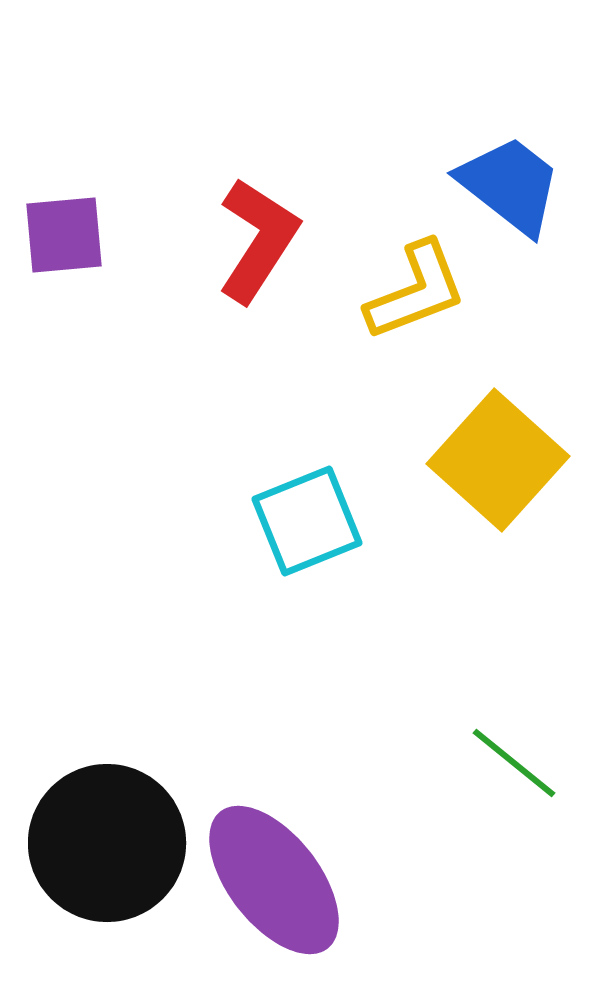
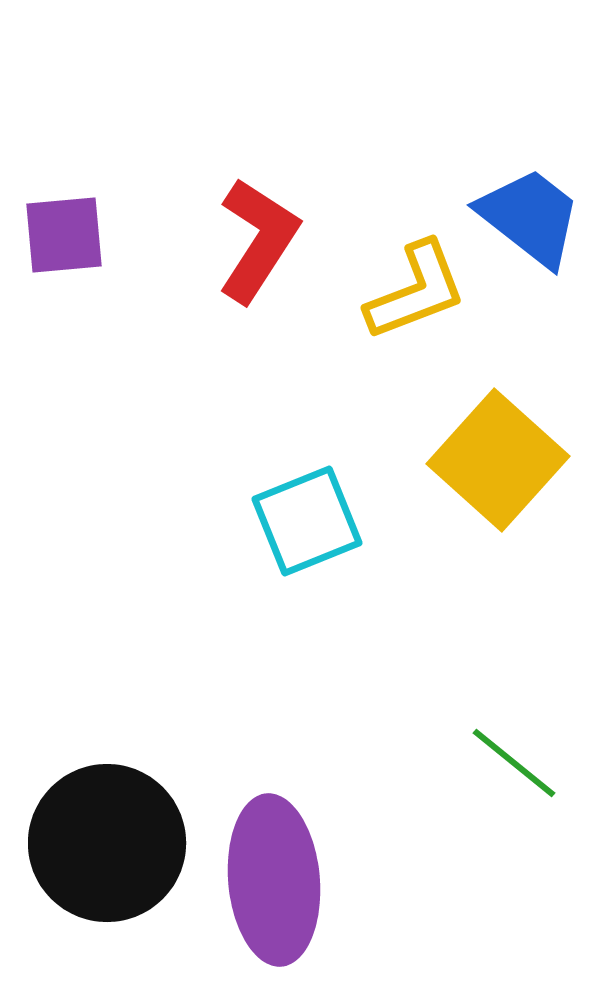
blue trapezoid: moved 20 px right, 32 px down
purple ellipse: rotated 33 degrees clockwise
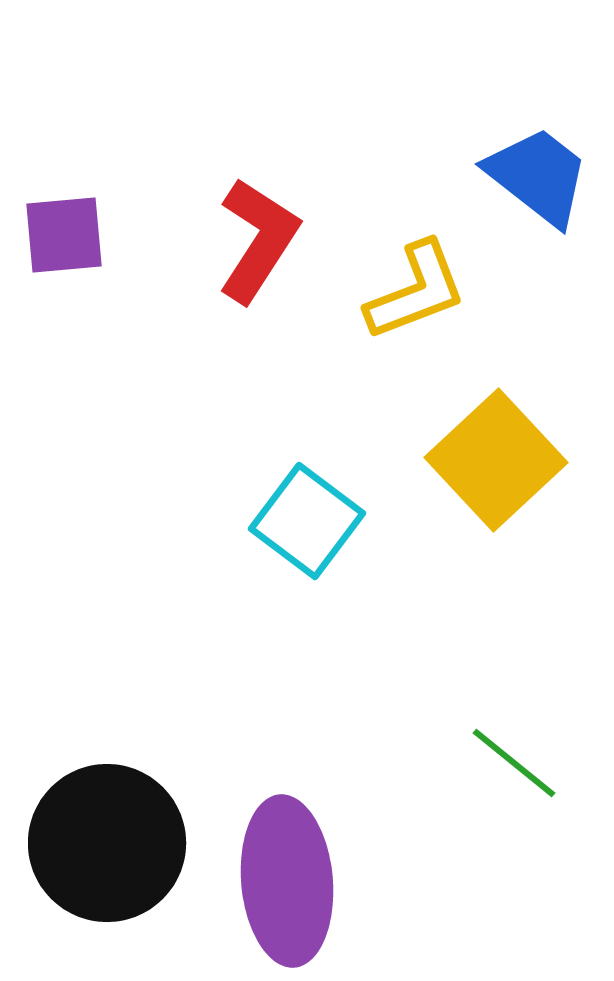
blue trapezoid: moved 8 px right, 41 px up
yellow square: moved 2 px left; rotated 5 degrees clockwise
cyan square: rotated 31 degrees counterclockwise
purple ellipse: moved 13 px right, 1 px down
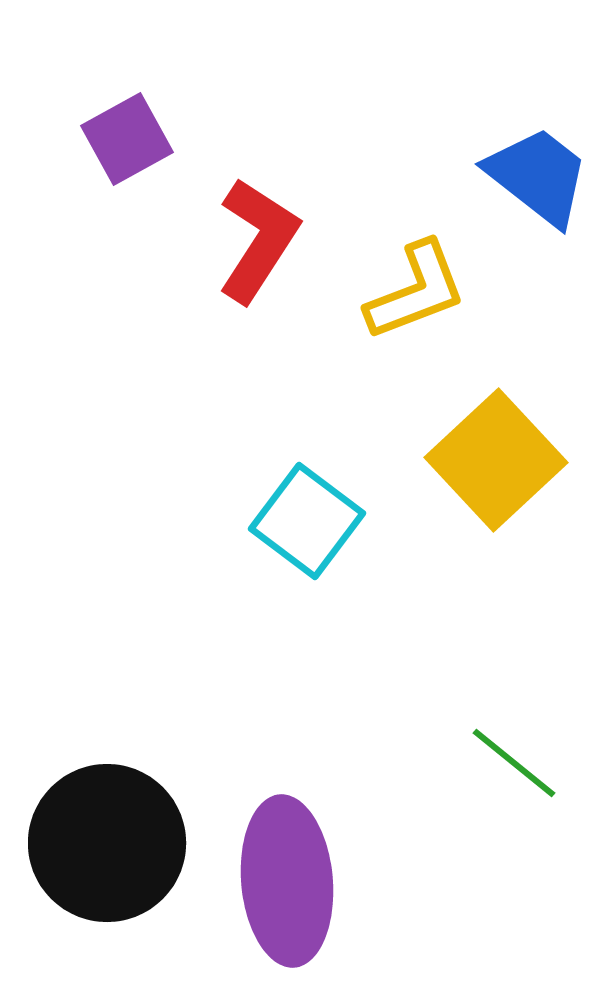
purple square: moved 63 px right, 96 px up; rotated 24 degrees counterclockwise
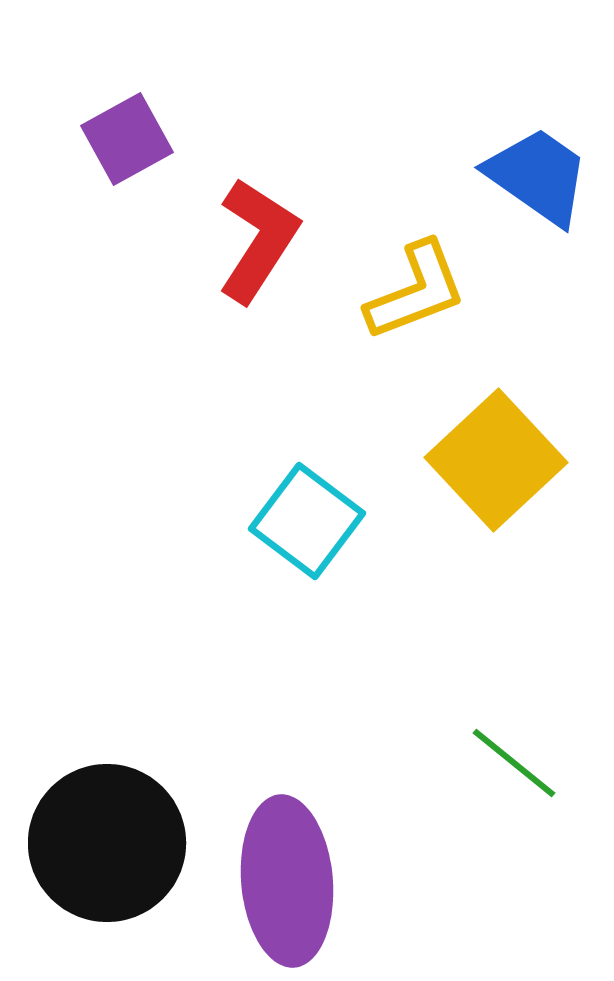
blue trapezoid: rotated 3 degrees counterclockwise
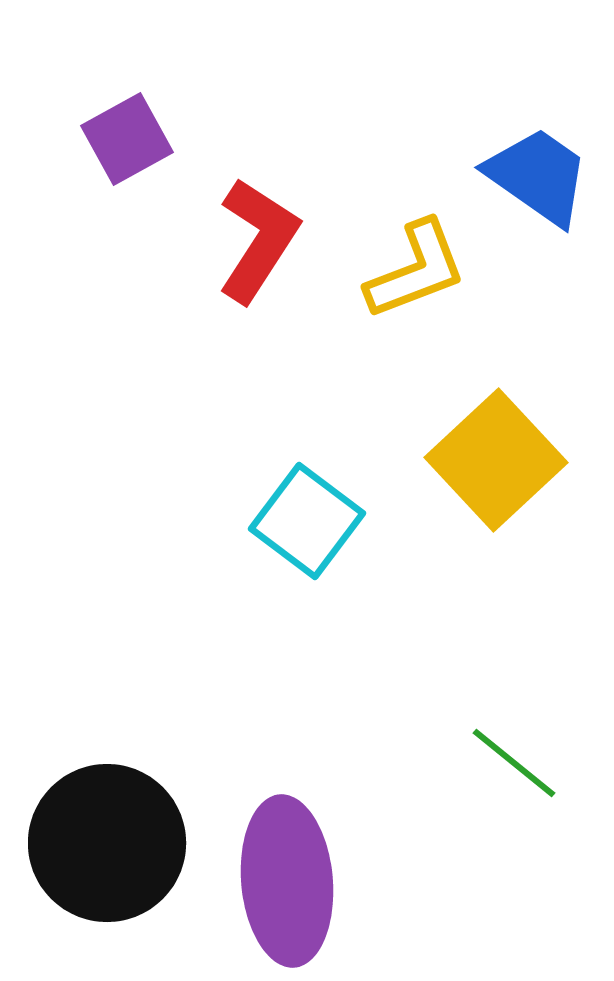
yellow L-shape: moved 21 px up
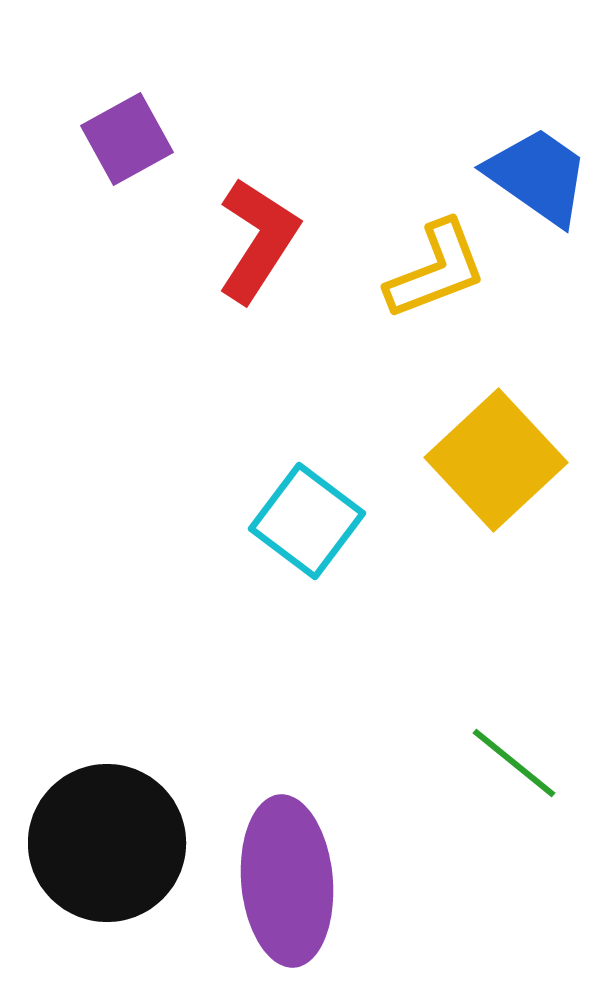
yellow L-shape: moved 20 px right
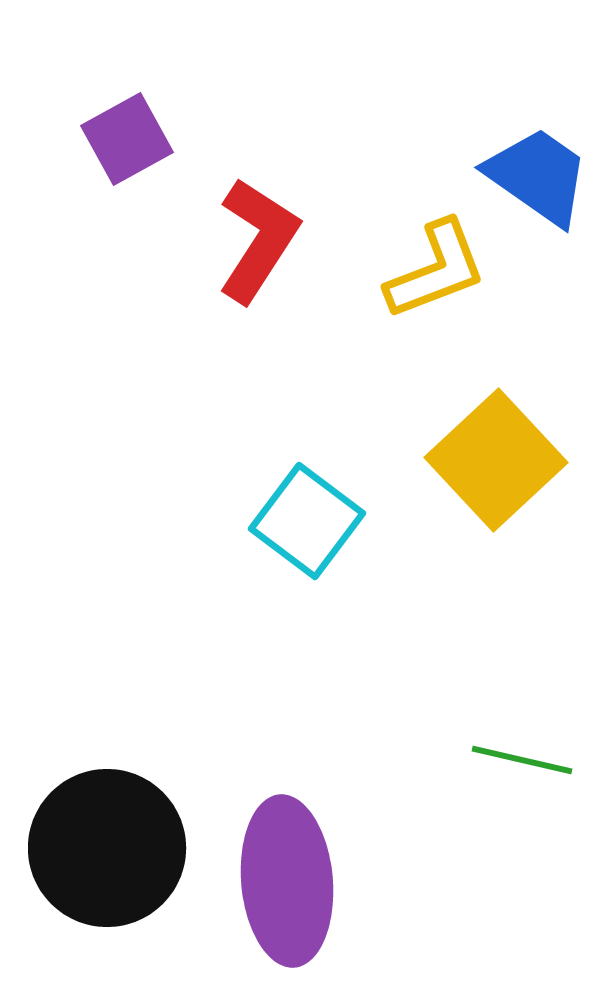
green line: moved 8 px right, 3 px up; rotated 26 degrees counterclockwise
black circle: moved 5 px down
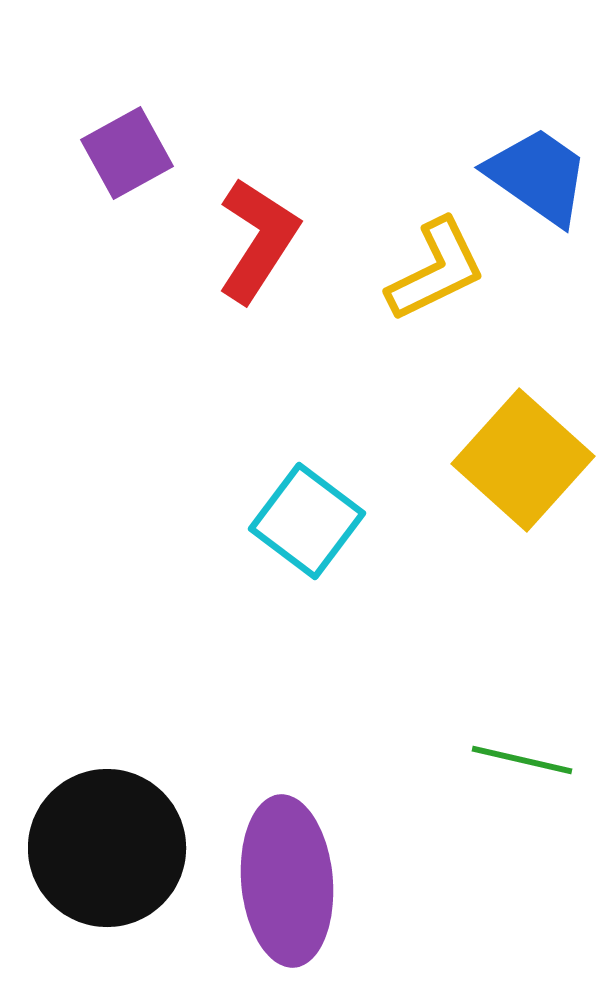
purple square: moved 14 px down
yellow L-shape: rotated 5 degrees counterclockwise
yellow square: moved 27 px right; rotated 5 degrees counterclockwise
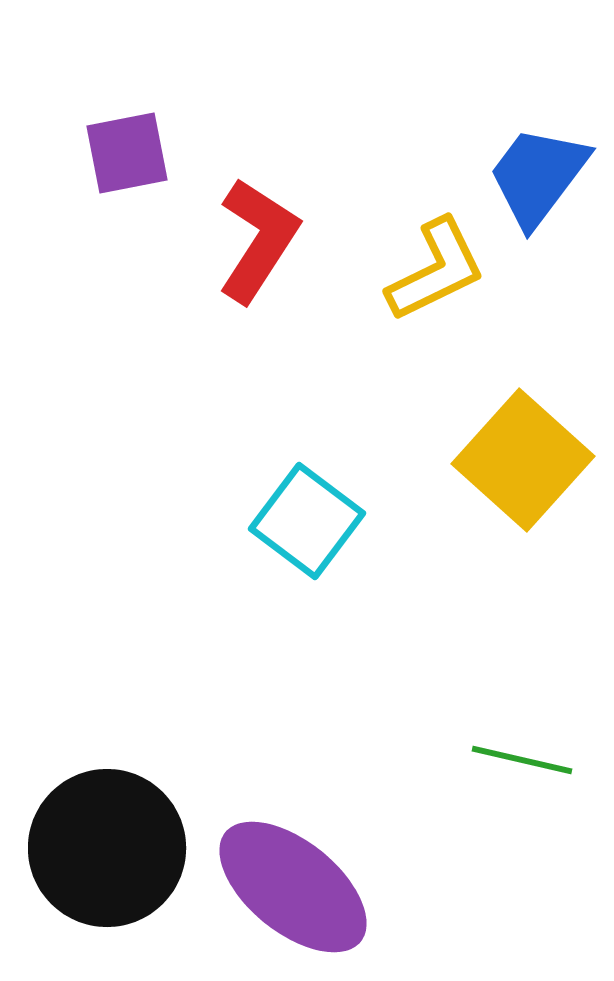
purple square: rotated 18 degrees clockwise
blue trapezoid: rotated 88 degrees counterclockwise
purple ellipse: moved 6 px right, 6 px down; rotated 46 degrees counterclockwise
